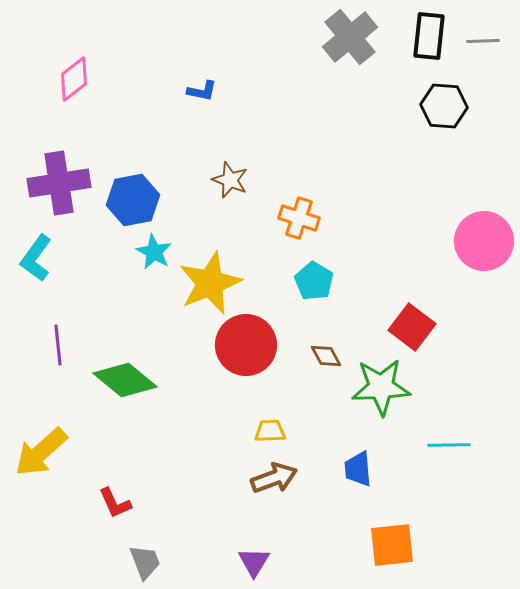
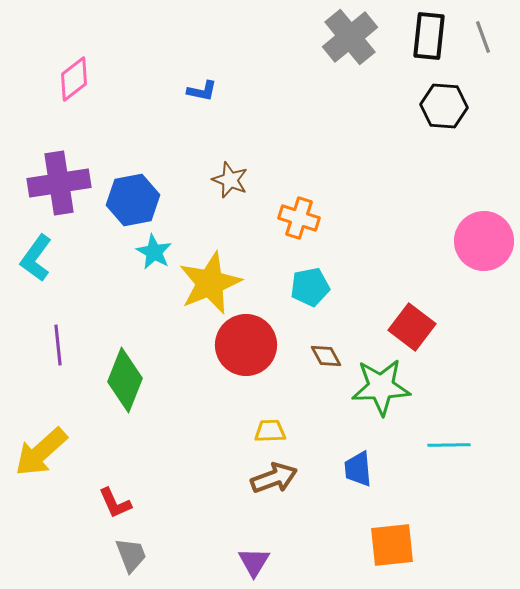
gray line: moved 4 px up; rotated 72 degrees clockwise
cyan pentagon: moved 4 px left, 6 px down; rotated 30 degrees clockwise
green diamond: rotated 72 degrees clockwise
gray trapezoid: moved 14 px left, 7 px up
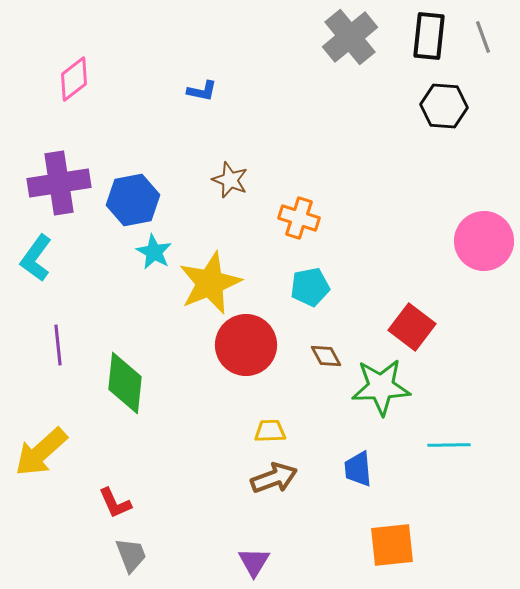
green diamond: moved 3 px down; rotated 16 degrees counterclockwise
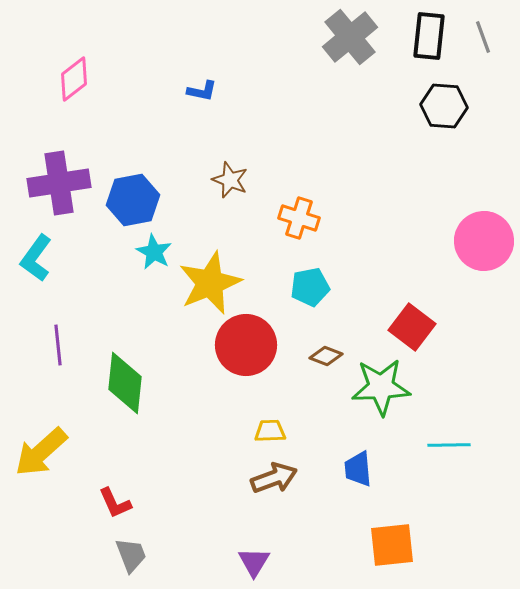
brown diamond: rotated 40 degrees counterclockwise
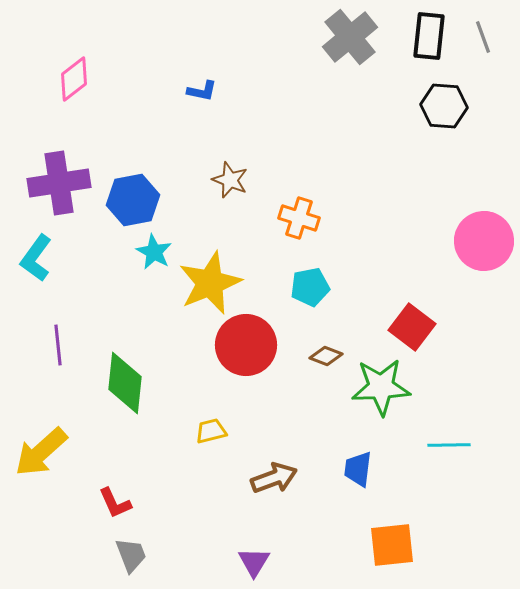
yellow trapezoid: moved 59 px left; rotated 12 degrees counterclockwise
blue trapezoid: rotated 12 degrees clockwise
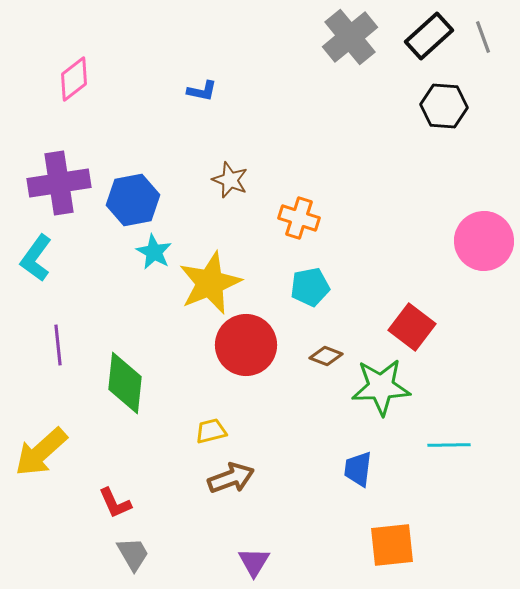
black rectangle: rotated 42 degrees clockwise
brown arrow: moved 43 px left
gray trapezoid: moved 2 px right, 1 px up; rotated 9 degrees counterclockwise
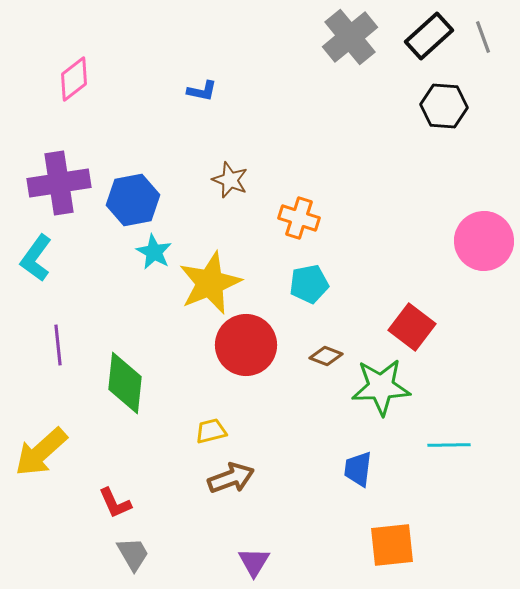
cyan pentagon: moved 1 px left, 3 px up
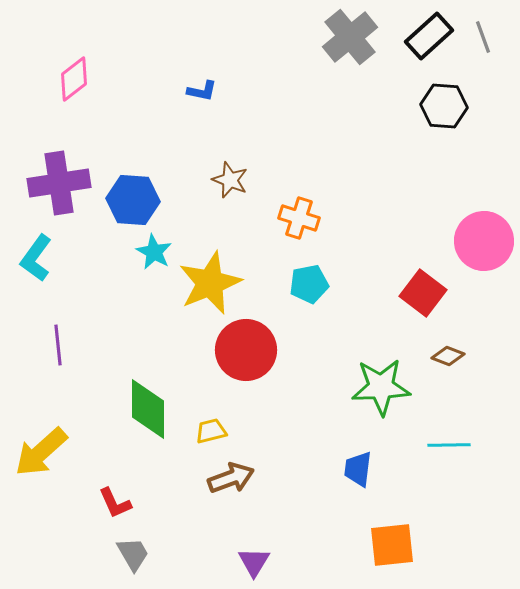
blue hexagon: rotated 15 degrees clockwise
red square: moved 11 px right, 34 px up
red circle: moved 5 px down
brown diamond: moved 122 px right
green diamond: moved 23 px right, 26 px down; rotated 6 degrees counterclockwise
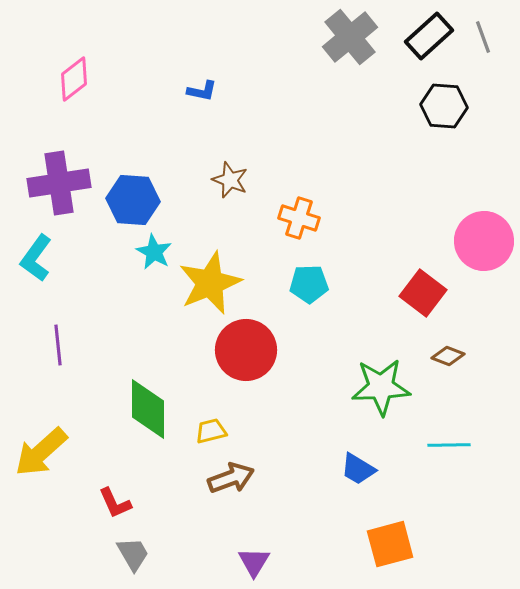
cyan pentagon: rotated 9 degrees clockwise
blue trapezoid: rotated 66 degrees counterclockwise
orange square: moved 2 px left, 1 px up; rotated 9 degrees counterclockwise
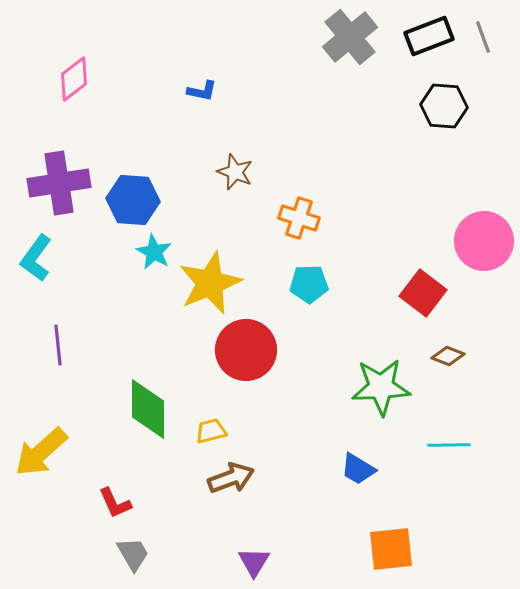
black rectangle: rotated 21 degrees clockwise
brown star: moved 5 px right, 8 px up
orange square: moved 1 px right, 5 px down; rotated 9 degrees clockwise
